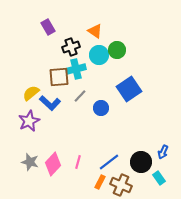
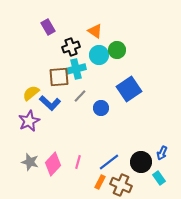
blue arrow: moved 1 px left, 1 px down
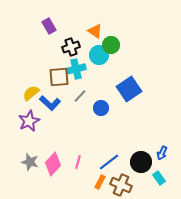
purple rectangle: moved 1 px right, 1 px up
green circle: moved 6 px left, 5 px up
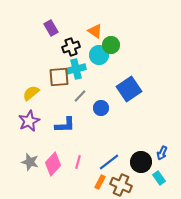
purple rectangle: moved 2 px right, 2 px down
blue L-shape: moved 15 px right, 22 px down; rotated 45 degrees counterclockwise
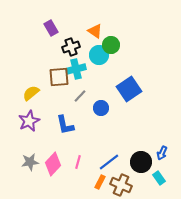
blue L-shape: rotated 80 degrees clockwise
gray star: rotated 24 degrees counterclockwise
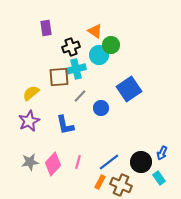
purple rectangle: moved 5 px left; rotated 21 degrees clockwise
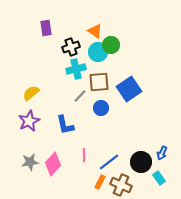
cyan circle: moved 1 px left, 3 px up
brown square: moved 40 px right, 5 px down
pink line: moved 6 px right, 7 px up; rotated 16 degrees counterclockwise
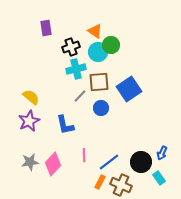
yellow semicircle: moved 4 px down; rotated 78 degrees clockwise
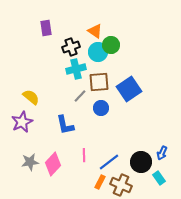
purple star: moved 7 px left, 1 px down
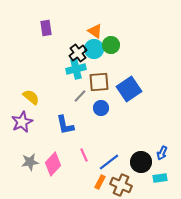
black cross: moved 7 px right, 6 px down; rotated 18 degrees counterclockwise
cyan circle: moved 4 px left, 3 px up
pink line: rotated 24 degrees counterclockwise
cyan rectangle: moved 1 px right; rotated 64 degrees counterclockwise
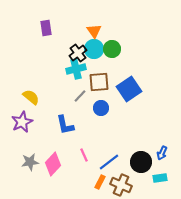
orange triangle: moved 1 px left; rotated 21 degrees clockwise
green circle: moved 1 px right, 4 px down
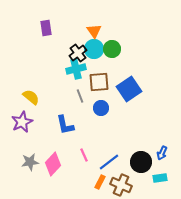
gray line: rotated 64 degrees counterclockwise
